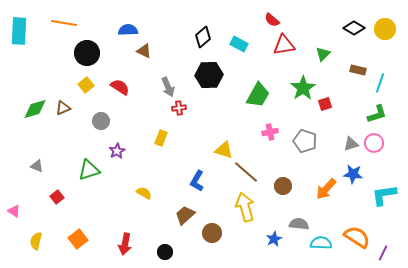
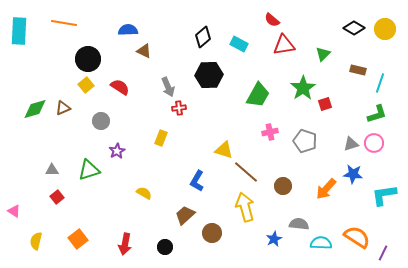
black circle at (87, 53): moved 1 px right, 6 px down
gray triangle at (37, 166): moved 15 px right, 4 px down; rotated 24 degrees counterclockwise
black circle at (165, 252): moved 5 px up
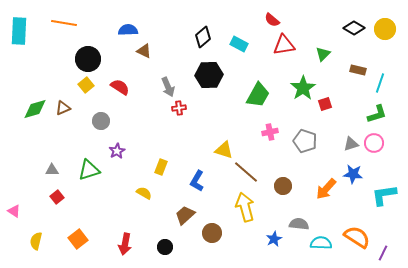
yellow rectangle at (161, 138): moved 29 px down
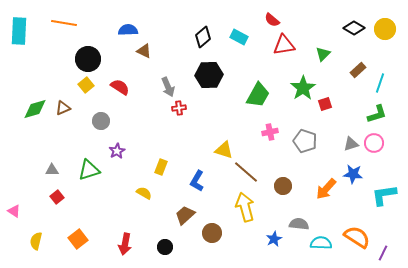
cyan rectangle at (239, 44): moved 7 px up
brown rectangle at (358, 70): rotated 56 degrees counterclockwise
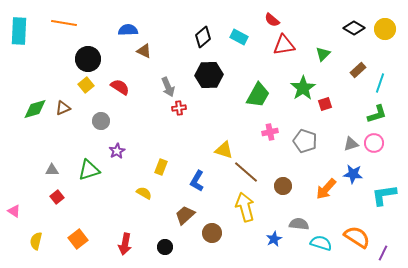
cyan semicircle at (321, 243): rotated 15 degrees clockwise
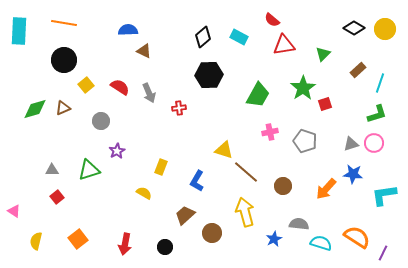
black circle at (88, 59): moved 24 px left, 1 px down
gray arrow at (168, 87): moved 19 px left, 6 px down
yellow arrow at (245, 207): moved 5 px down
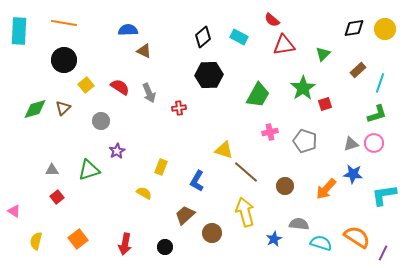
black diamond at (354, 28): rotated 40 degrees counterclockwise
brown triangle at (63, 108): rotated 21 degrees counterclockwise
brown circle at (283, 186): moved 2 px right
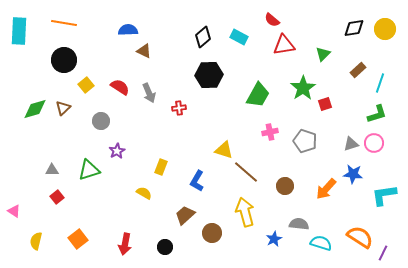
orange semicircle at (357, 237): moved 3 px right
